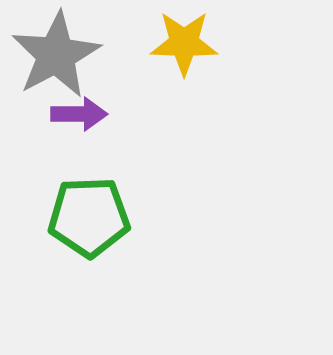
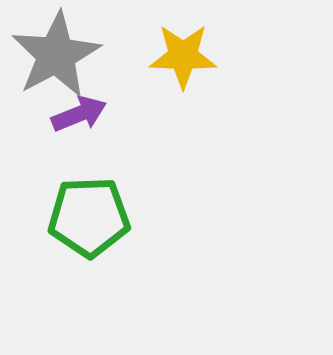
yellow star: moved 1 px left, 13 px down
purple arrow: rotated 22 degrees counterclockwise
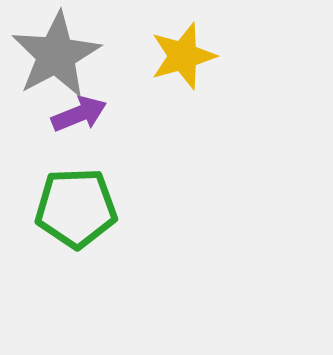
yellow star: rotated 18 degrees counterclockwise
green pentagon: moved 13 px left, 9 px up
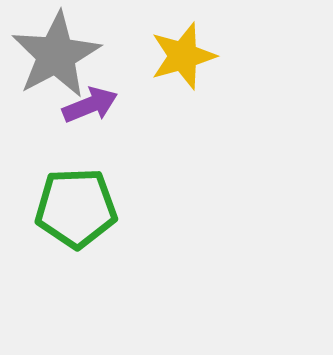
purple arrow: moved 11 px right, 9 px up
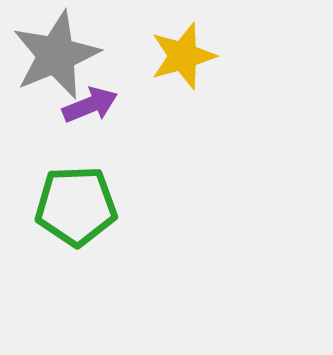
gray star: rotated 6 degrees clockwise
green pentagon: moved 2 px up
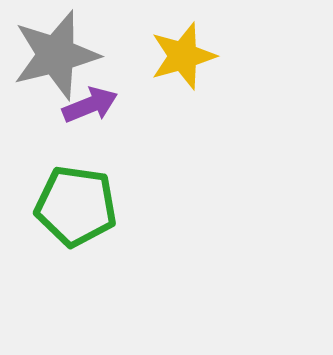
gray star: rotated 8 degrees clockwise
green pentagon: rotated 10 degrees clockwise
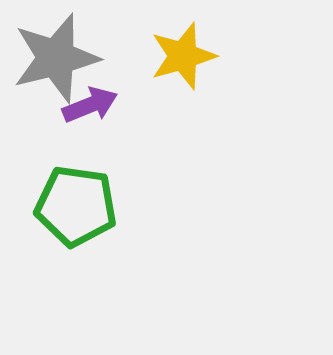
gray star: moved 3 px down
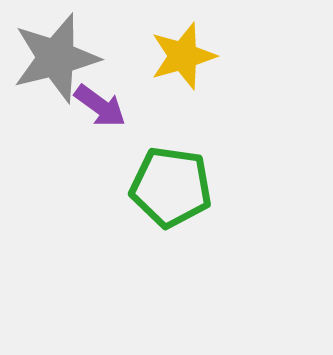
purple arrow: moved 10 px right, 1 px down; rotated 58 degrees clockwise
green pentagon: moved 95 px right, 19 px up
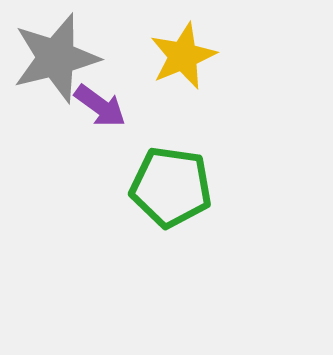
yellow star: rotated 6 degrees counterclockwise
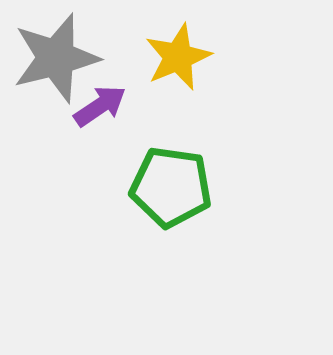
yellow star: moved 5 px left, 1 px down
purple arrow: rotated 70 degrees counterclockwise
